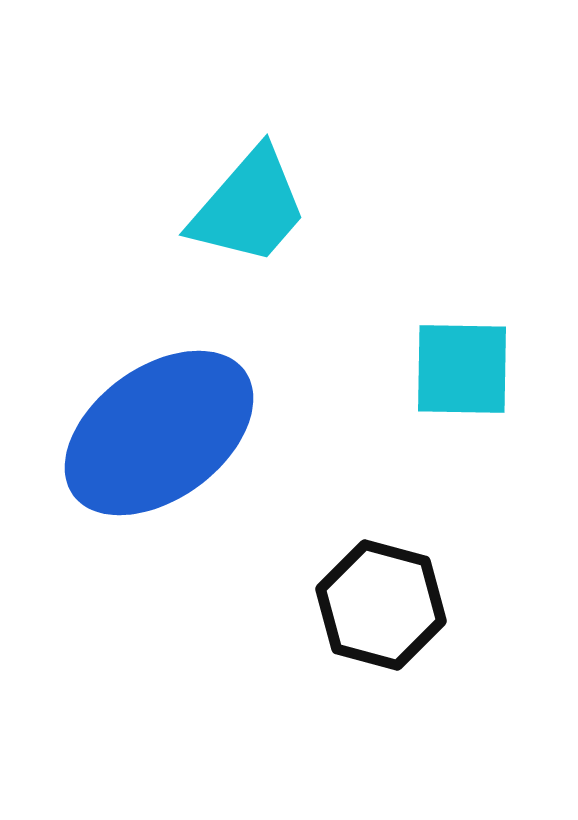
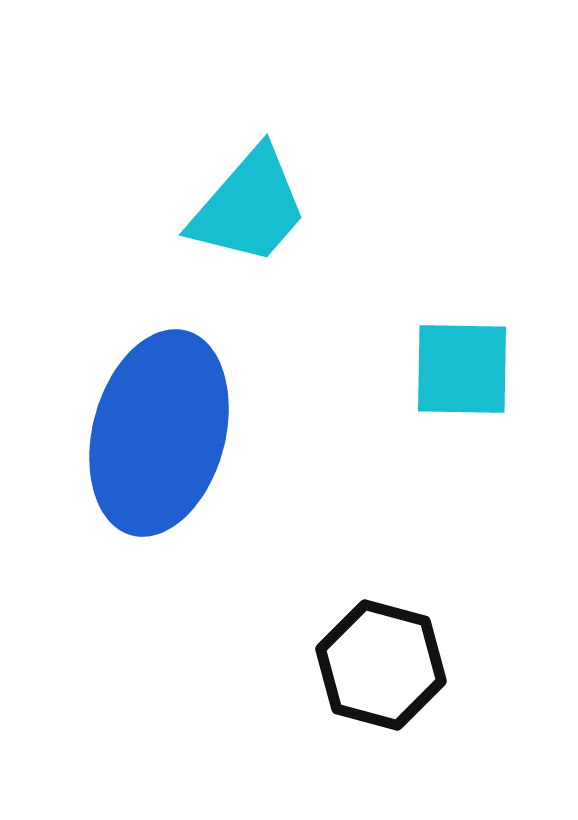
blue ellipse: rotated 39 degrees counterclockwise
black hexagon: moved 60 px down
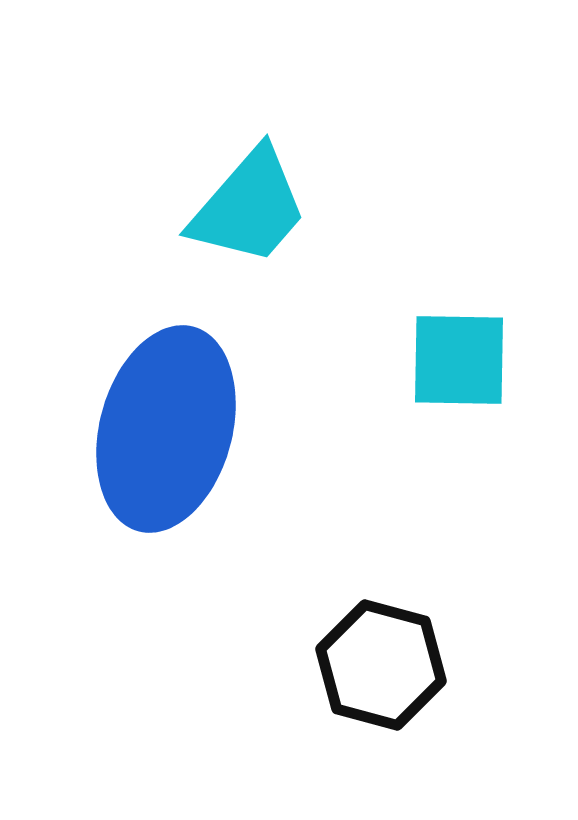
cyan square: moved 3 px left, 9 px up
blue ellipse: moved 7 px right, 4 px up
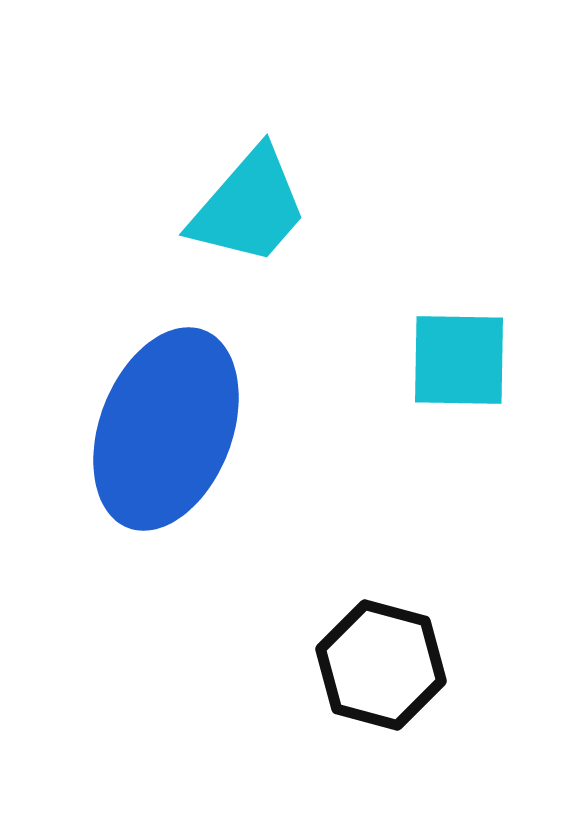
blue ellipse: rotated 6 degrees clockwise
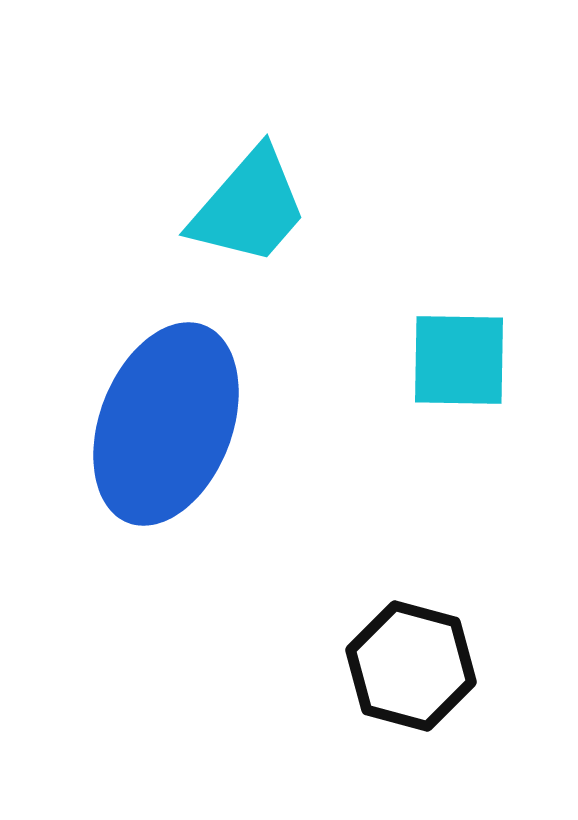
blue ellipse: moved 5 px up
black hexagon: moved 30 px right, 1 px down
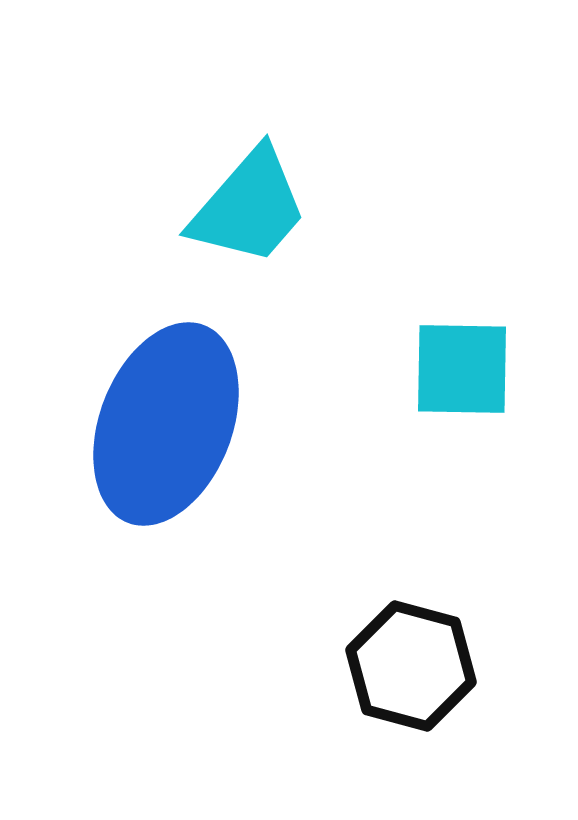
cyan square: moved 3 px right, 9 px down
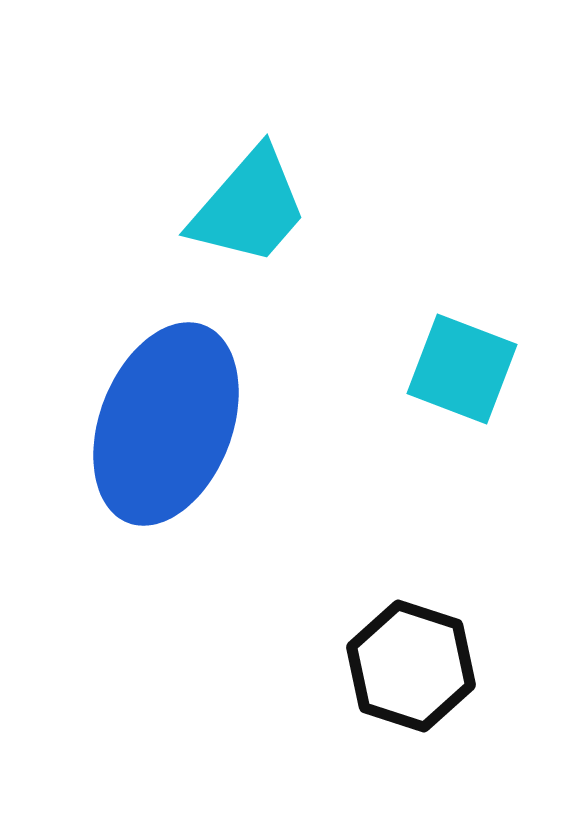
cyan square: rotated 20 degrees clockwise
black hexagon: rotated 3 degrees clockwise
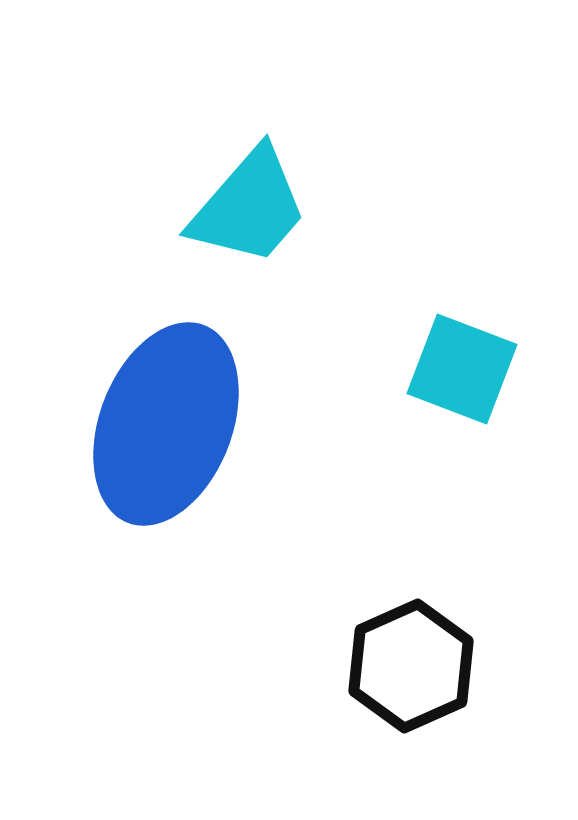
black hexagon: rotated 18 degrees clockwise
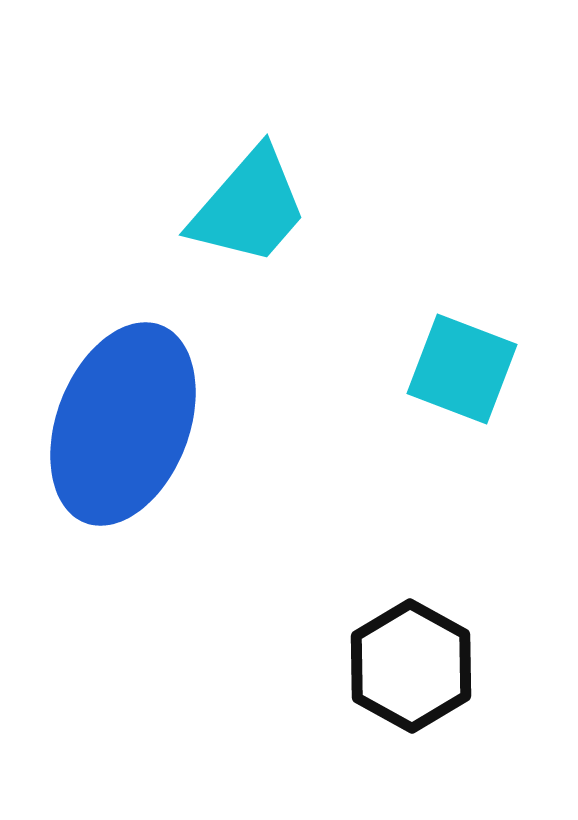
blue ellipse: moved 43 px left
black hexagon: rotated 7 degrees counterclockwise
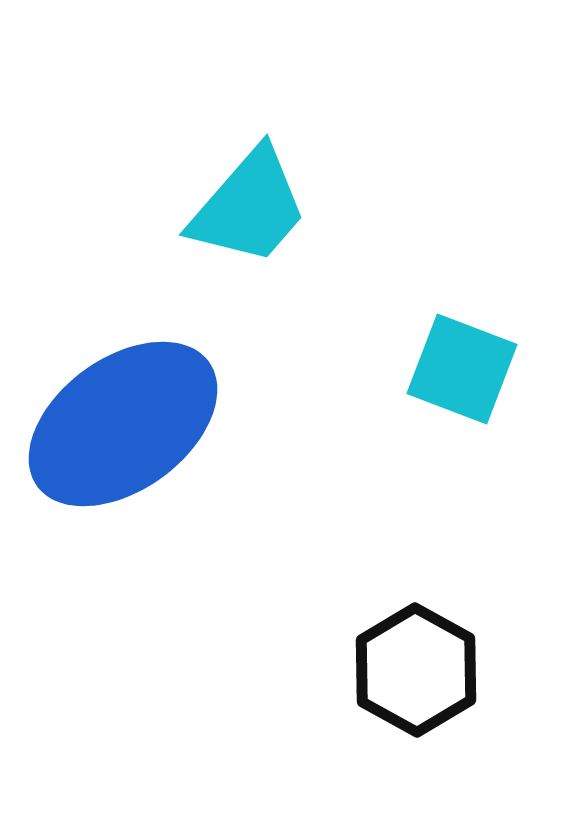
blue ellipse: rotated 33 degrees clockwise
black hexagon: moved 5 px right, 4 px down
